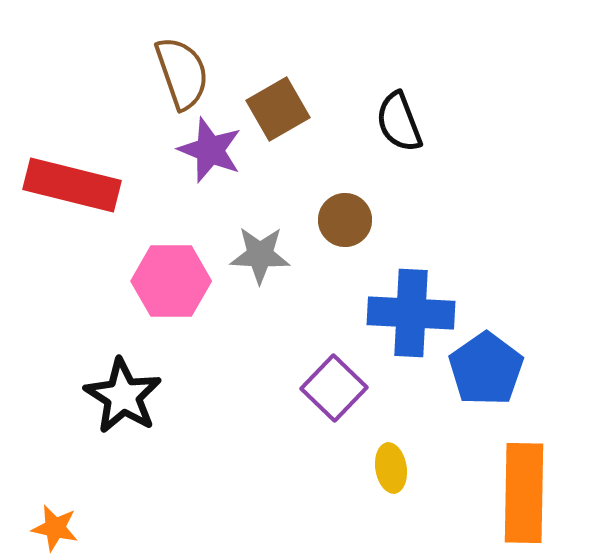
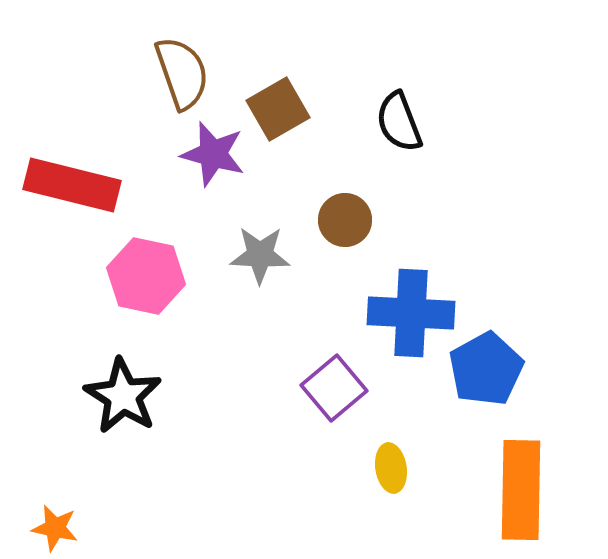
purple star: moved 3 px right, 4 px down; rotated 6 degrees counterclockwise
pink hexagon: moved 25 px left, 5 px up; rotated 12 degrees clockwise
blue pentagon: rotated 6 degrees clockwise
purple square: rotated 6 degrees clockwise
orange rectangle: moved 3 px left, 3 px up
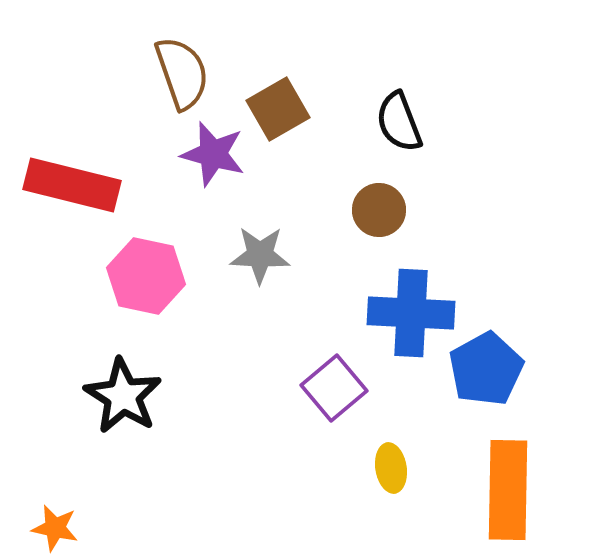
brown circle: moved 34 px right, 10 px up
orange rectangle: moved 13 px left
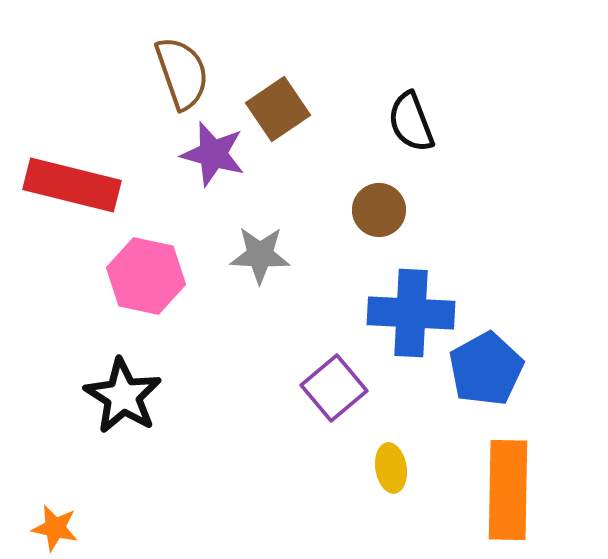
brown square: rotated 4 degrees counterclockwise
black semicircle: moved 12 px right
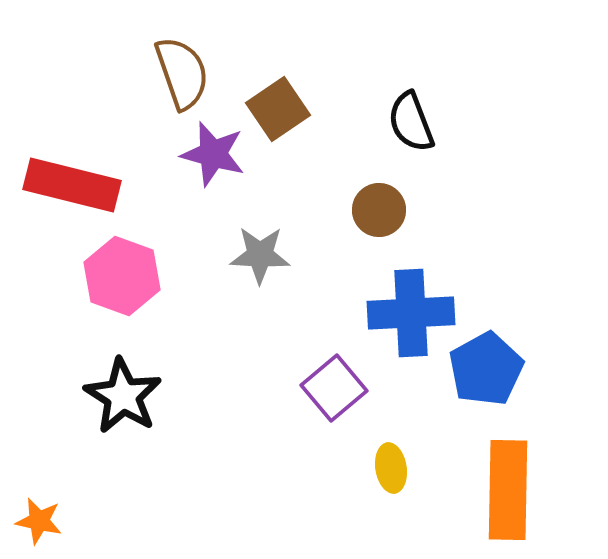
pink hexagon: moved 24 px left; rotated 8 degrees clockwise
blue cross: rotated 6 degrees counterclockwise
orange star: moved 16 px left, 7 px up
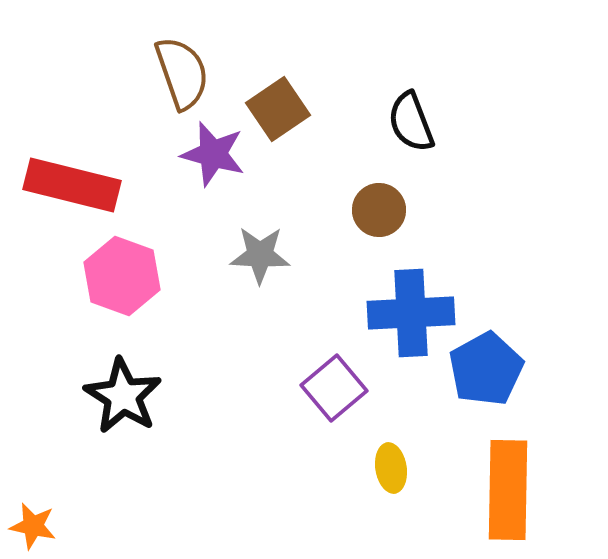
orange star: moved 6 px left, 5 px down
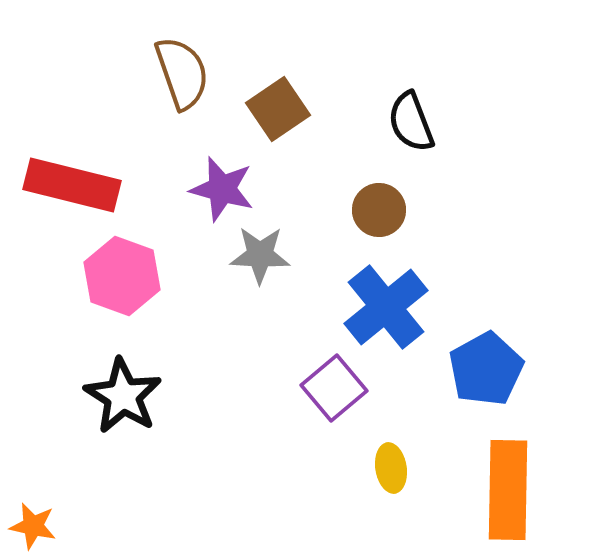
purple star: moved 9 px right, 35 px down
blue cross: moved 25 px left, 6 px up; rotated 36 degrees counterclockwise
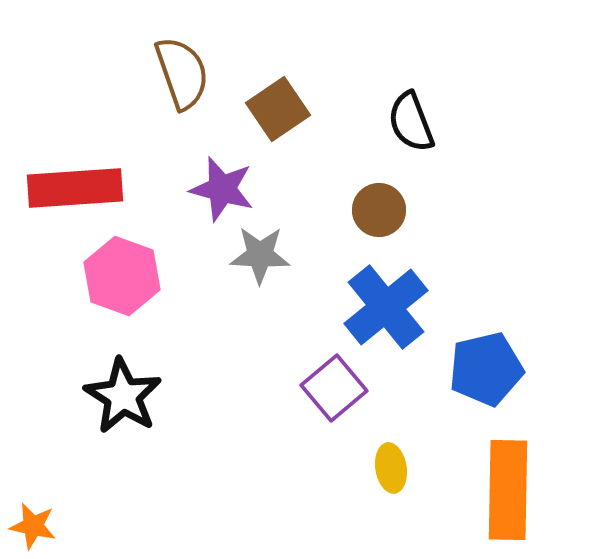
red rectangle: moved 3 px right, 3 px down; rotated 18 degrees counterclockwise
blue pentagon: rotated 16 degrees clockwise
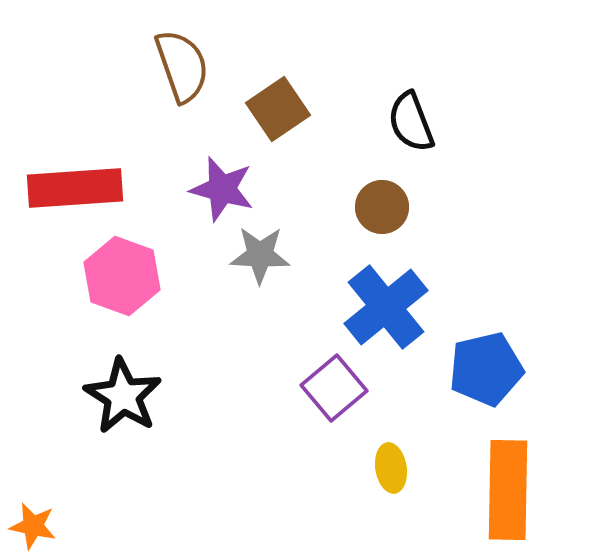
brown semicircle: moved 7 px up
brown circle: moved 3 px right, 3 px up
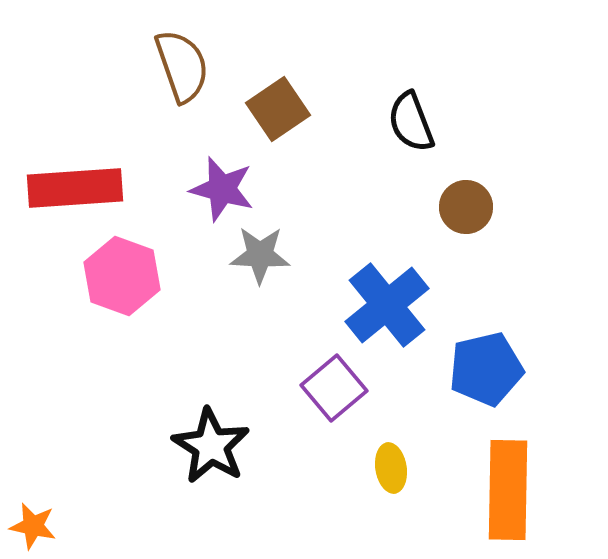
brown circle: moved 84 px right
blue cross: moved 1 px right, 2 px up
black star: moved 88 px right, 50 px down
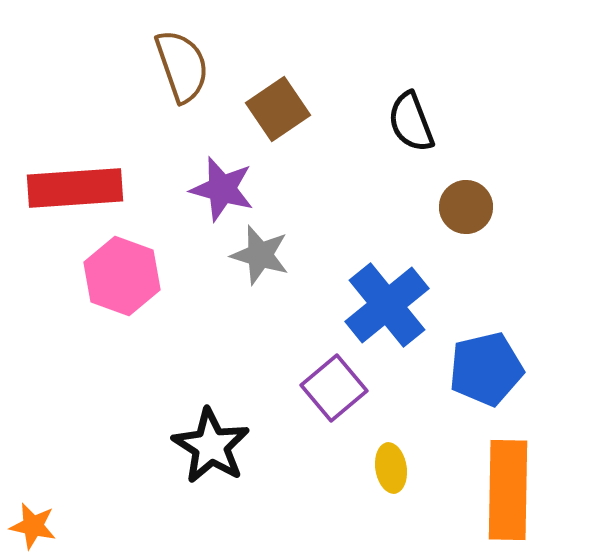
gray star: rotated 14 degrees clockwise
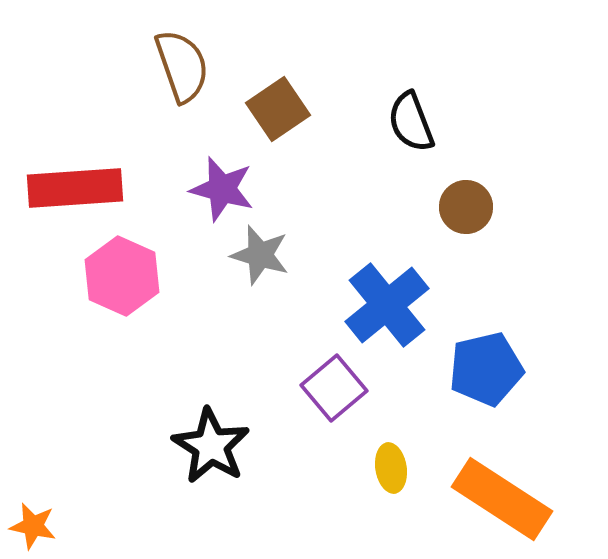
pink hexagon: rotated 4 degrees clockwise
orange rectangle: moved 6 px left, 9 px down; rotated 58 degrees counterclockwise
